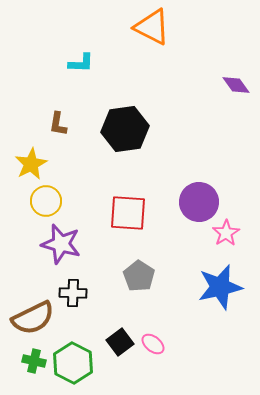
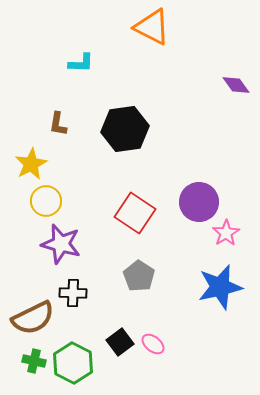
red square: moved 7 px right; rotated 30 degrees clockwise
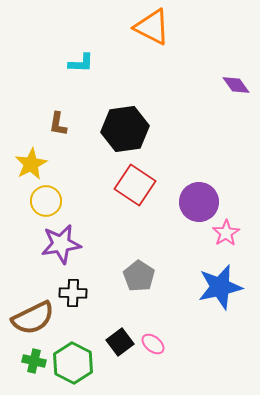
red square: moved 28 px up
purple star: rotated 24 degrees counterclockwise
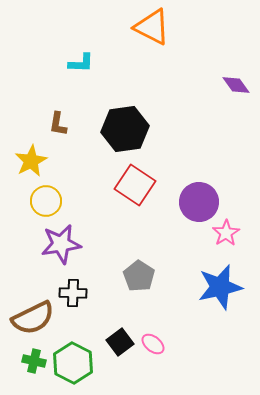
yellow star: moved 3 px up
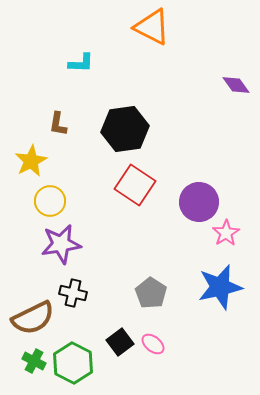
yellow circle: moved 4 px right
gray pentagon: moved 12 px right, 17 px down
black cross: rotated 12 degrees clockwise
green cross: rotated 15 degrees clockwise
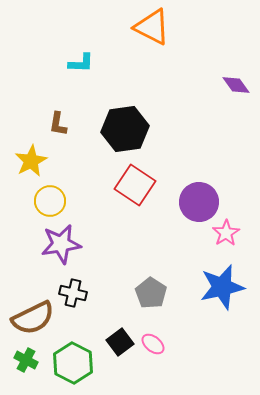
blue star: moved 2 px right
green cross: moved 8 px left, 1 px up
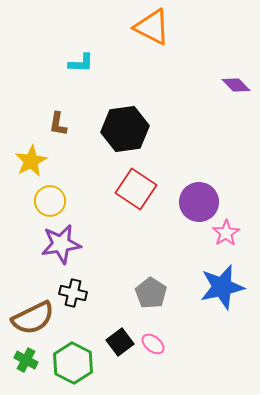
purple diamond: rotated 8 degrees counterclockwise
red square: moved 1 px right, 4 px down
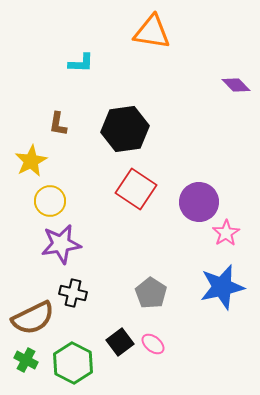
orange triangle: moved 5 px down; rotated 18 degrees counterclockwise
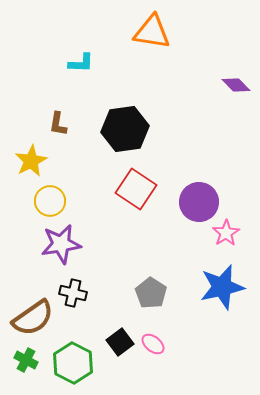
brown semicircle: rotated 9 degrees counterclockwise
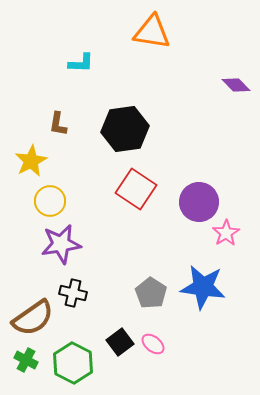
blue star: moved 19 px left; rotated 21 degrees clockwise
